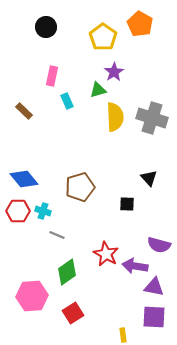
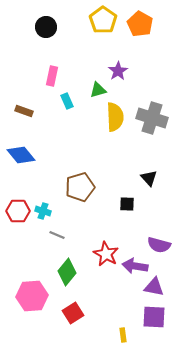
yellow pentagon: moved 17 px up
purple star: moved 4 px right, 1 px up
brown rectangle: rotated 24 degrees counterclockwise
blue diamond: moved 3 px left, 24 px up
green diamond: rotated 16 degrees counterclockwise
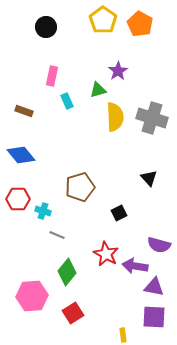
black square: moved 8 px left, 9 px down; rotated 28 degrees counterclockwise
red hexagon: moved 12 px up
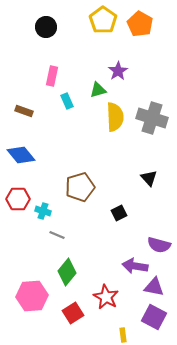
red star: moved 43 px down
purple square: rotated 25 degrees clockwise
